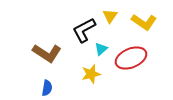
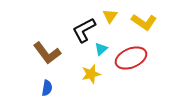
brown L-shape: rotated 20 degrees clockwise
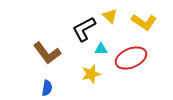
yellow triangle: rotated 21 degrees counterclockwise
black L-shape: moved 1 px up
cyan triangle: rotated 40 degrees clockwise
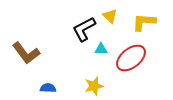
yellow L-shape: rotated 150 degrees clockwise
brown L-shape: moved 21 px left
red ellipse: rotated 16 degrees counterclockwise
yellow star: moved 3 px right, 12 px down
blue semicircle: moved 1 px right; rotated 98 degrees counterclockwise
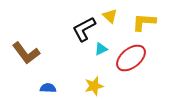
cyan triangle: rotated 24 degrees counterclockwise
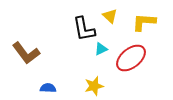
black L-shape: rotated 72 degrees counterclockwise
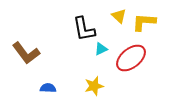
yellow triangle: moved 9 px right
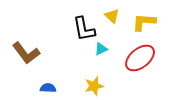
yellow triangle: moved 7 px left
red ellipse: moved 9 px right
